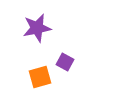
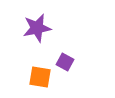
orange square: rotated 25 degrees clockwise
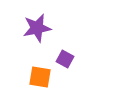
purple square: moved 3 px up
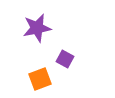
orange square: moved 2 px down; rotated 30 degrees counterclockwise
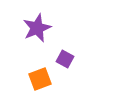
purple star: rotated 12 degrees counterclockwise
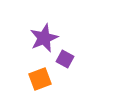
purple star: moved 7 px right, 10 px down
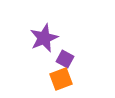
orange square: moved 21 px right
